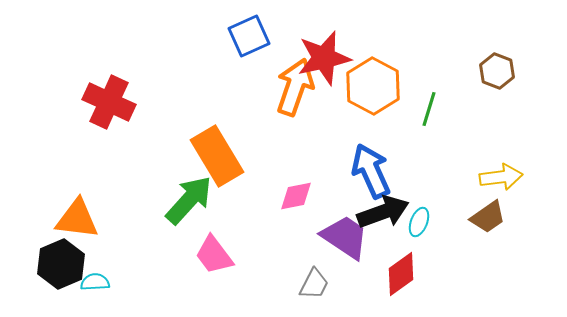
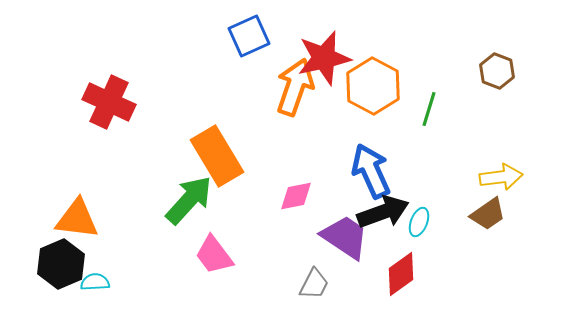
brown trapezoid: moved 3 px up
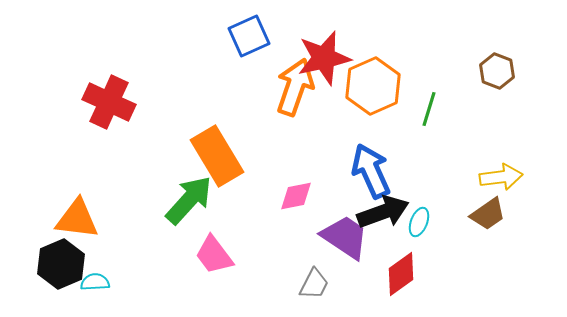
orange hexagon: rotated 8 degrees clockwise
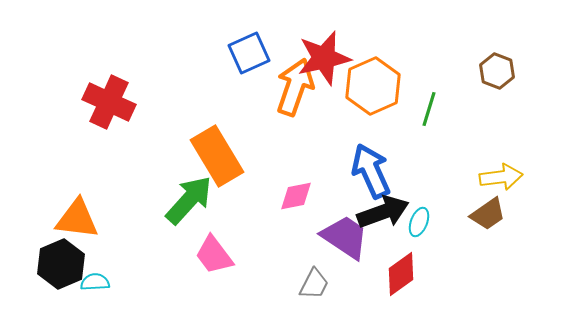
blue square: moved 17 px down
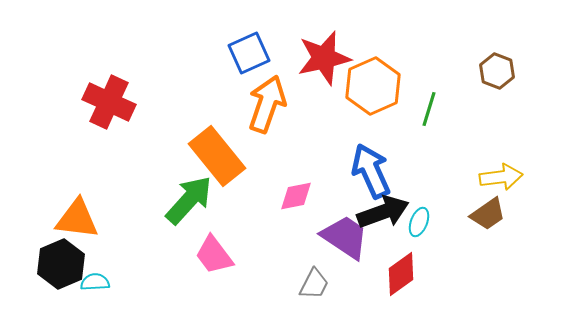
orange arrow: moved 28 px left, 17 px down
orange rectangle: rotated 8 degrees counterclockwise
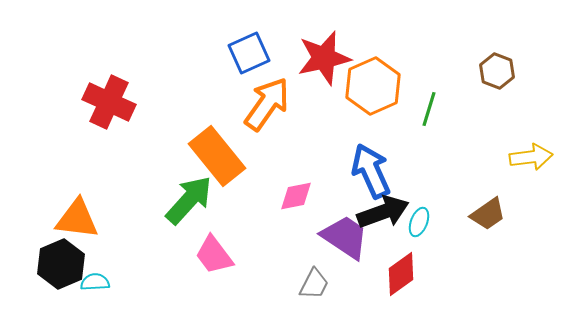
orange arrow: rotated 16 degrees clockwise
yellow arrow: moved 30 px right, 20 px up
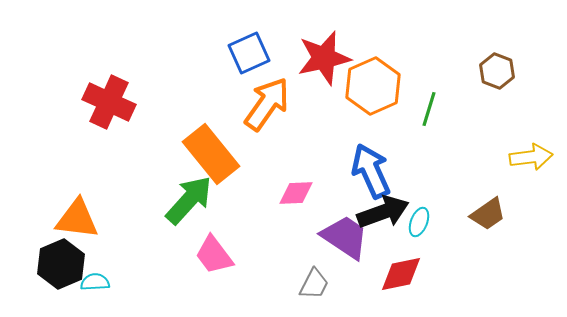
orange rectangle: moved 6 px left, 2 px up
pink diamond: moved 3 px up; rotated 9 degrees clockwise
red diamond: rotated 24 degrees clockwise
